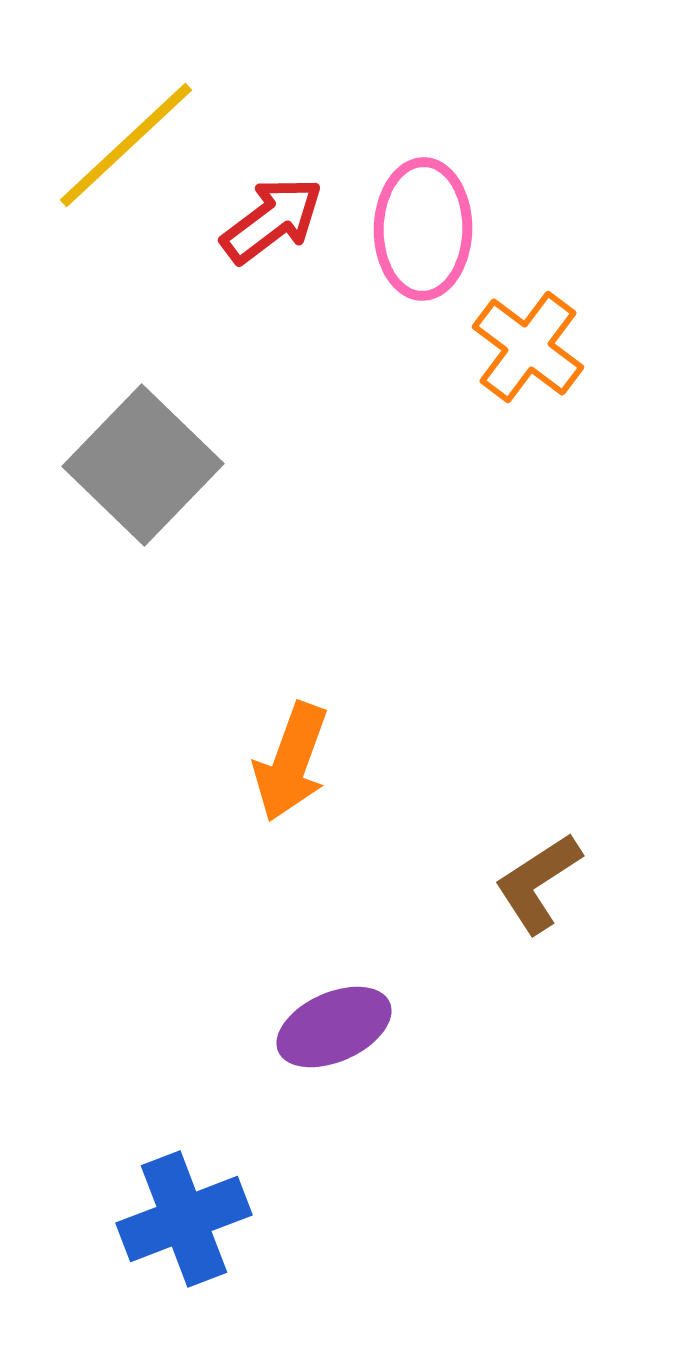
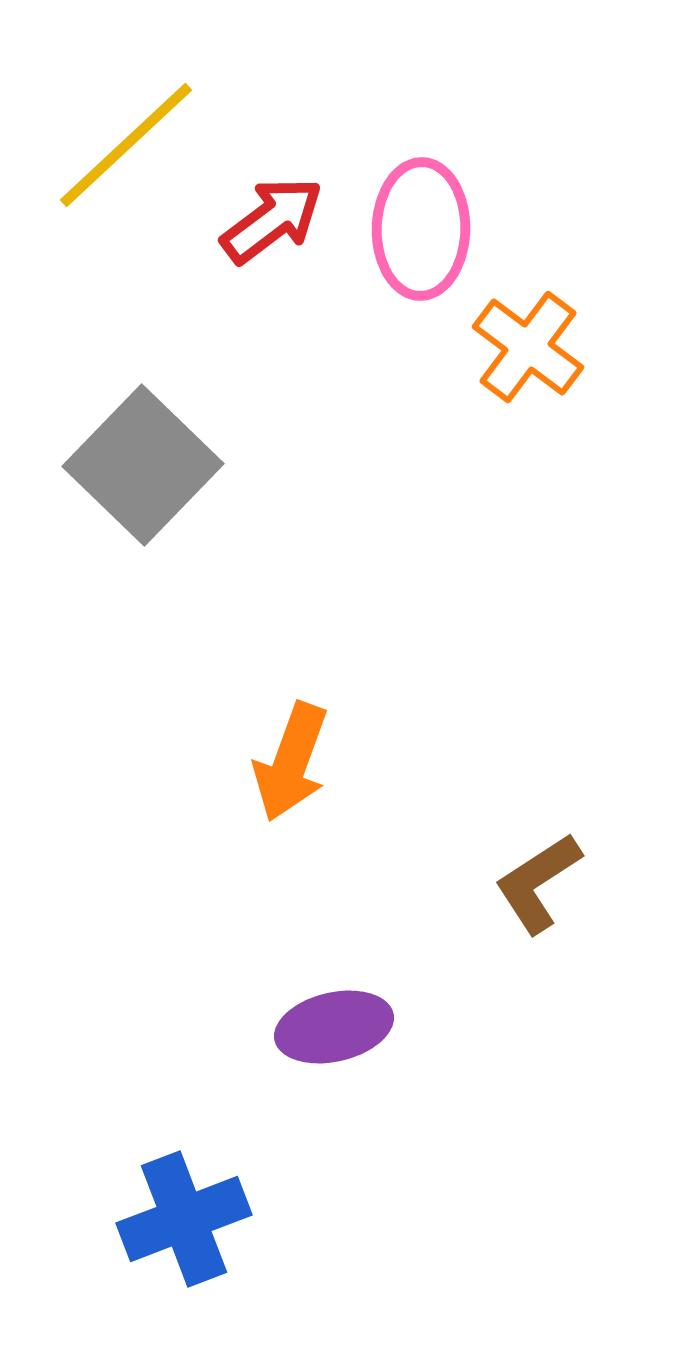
pink ellipse: moved 2 px left
purple ellipse: rotated 11 degrees clockwise
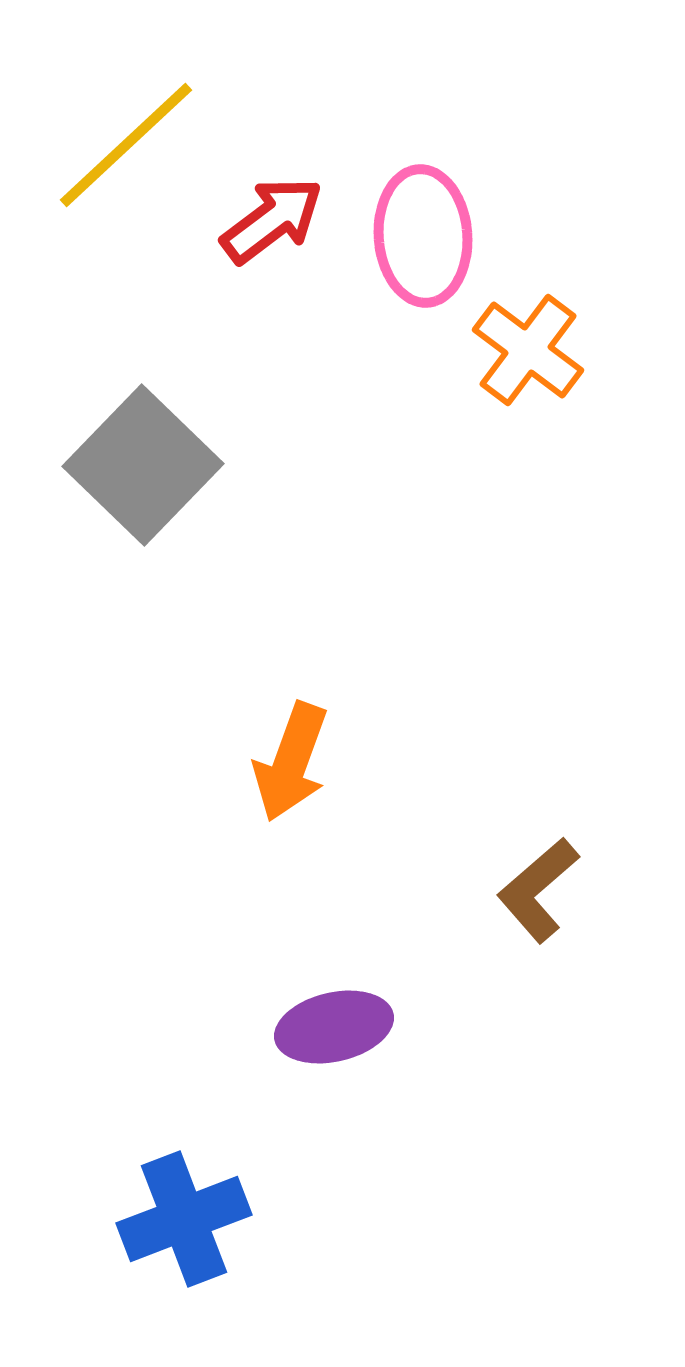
pink ellipse: moved 2 px right, 7 px down; rotated 5 degrees counterclockwise
orange cross: moved 3 px down
brown L-shape: moved 7 px down; rotated 8 degrees counterclockwise
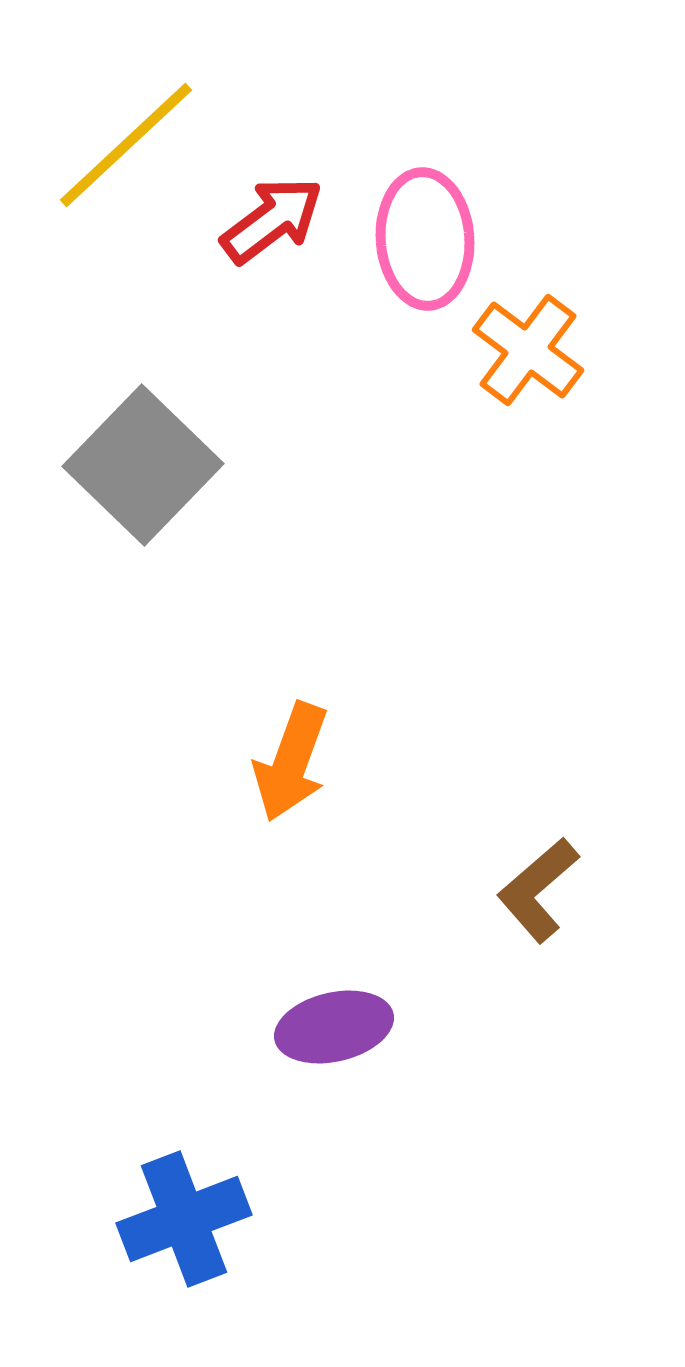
pink ellipse: moved 2 px right, 3 px down
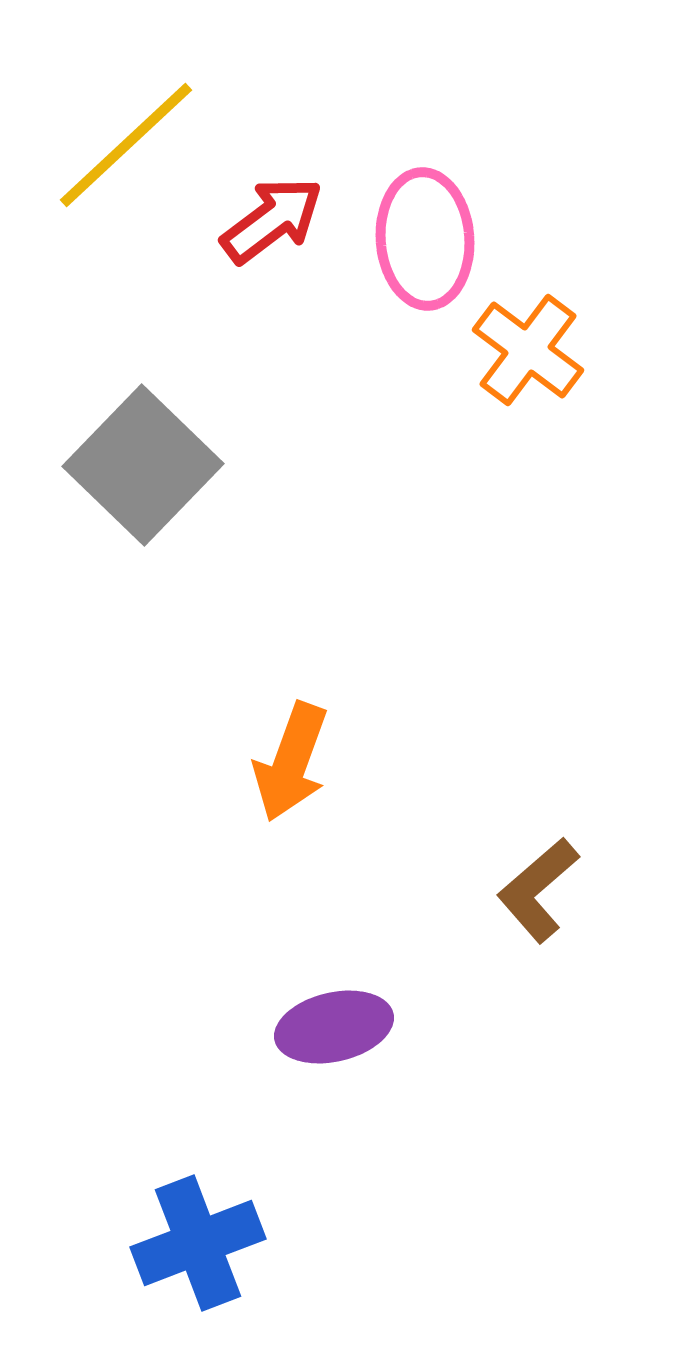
blue cross: moved 14 px right, 24 px down
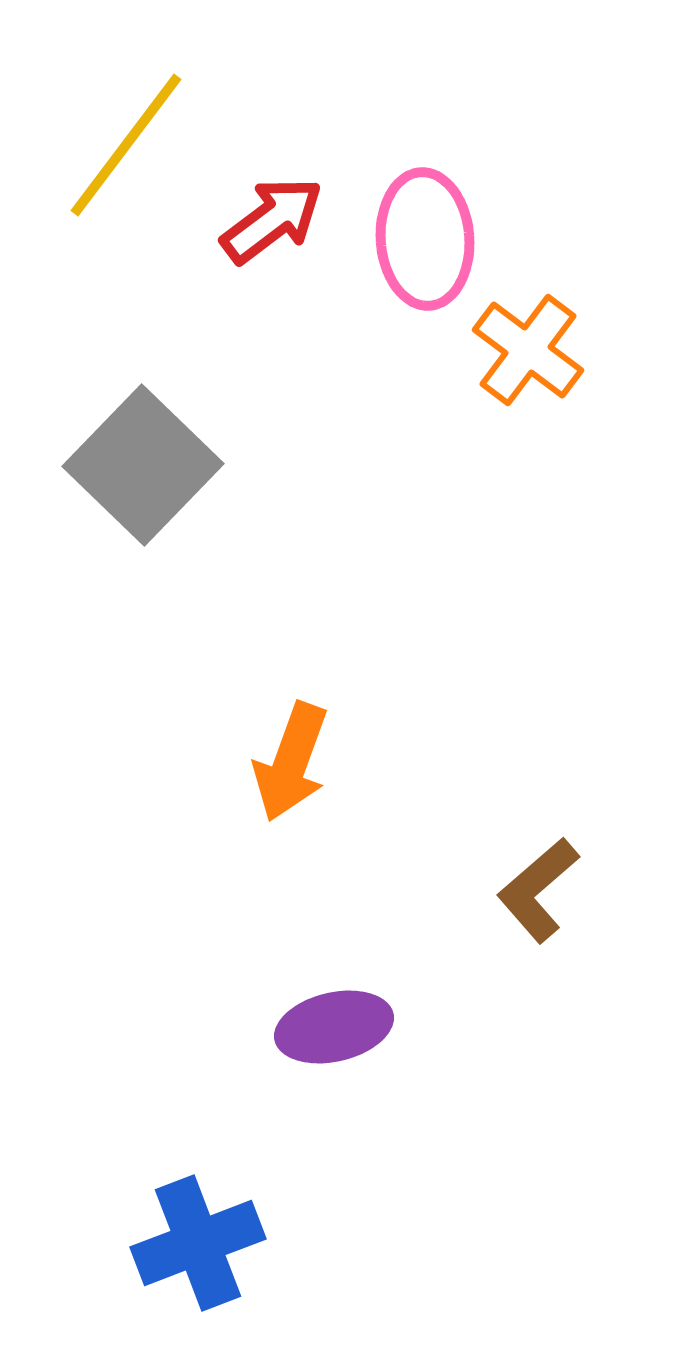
yellow line: rotated 10 degrees counterclockwise
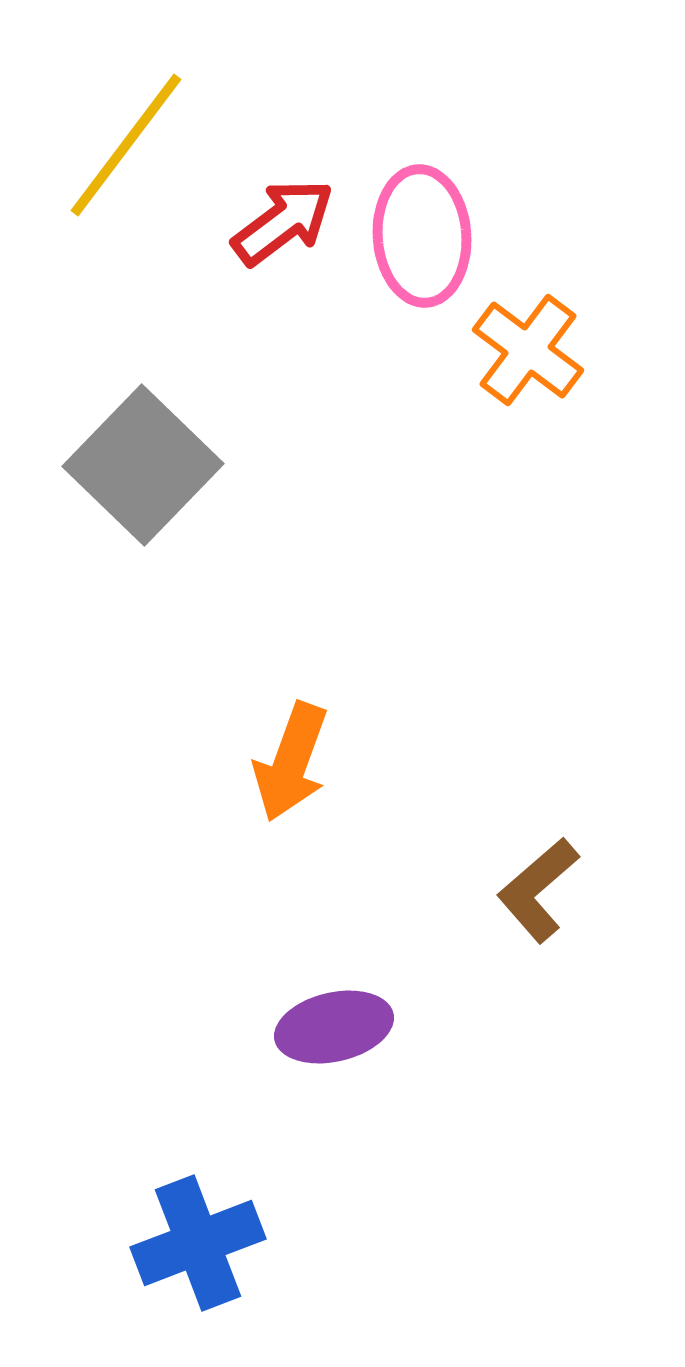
red arrow: moved 11 px right, 2 px down
pink ellipse: moved 3 px left, 3 px up
